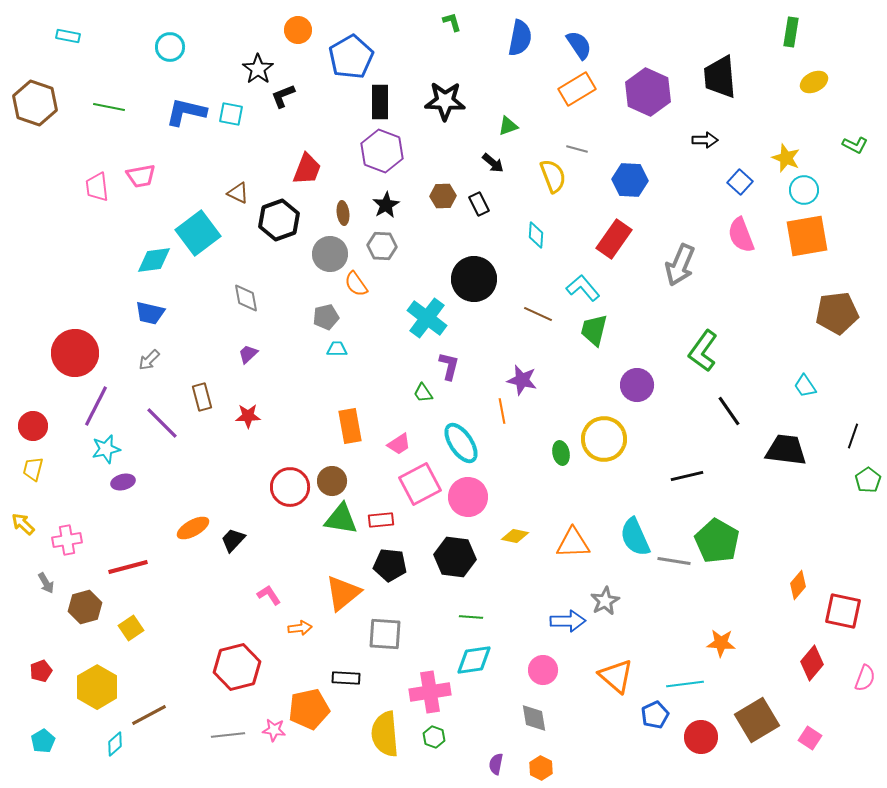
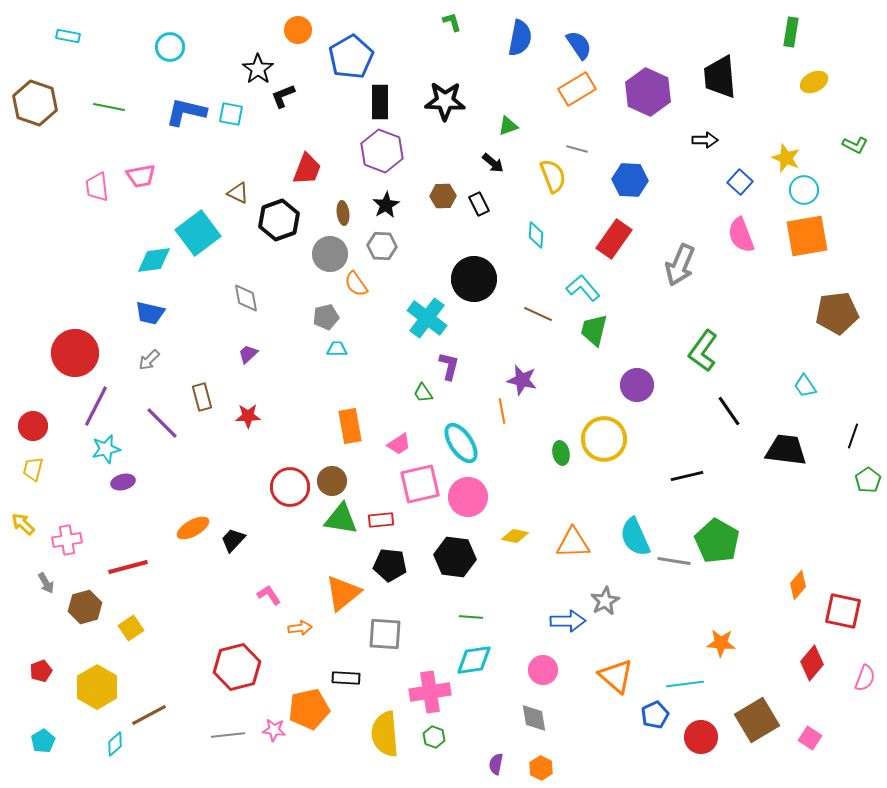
pink square at (420, 484): rotated 15 degrees clockwise
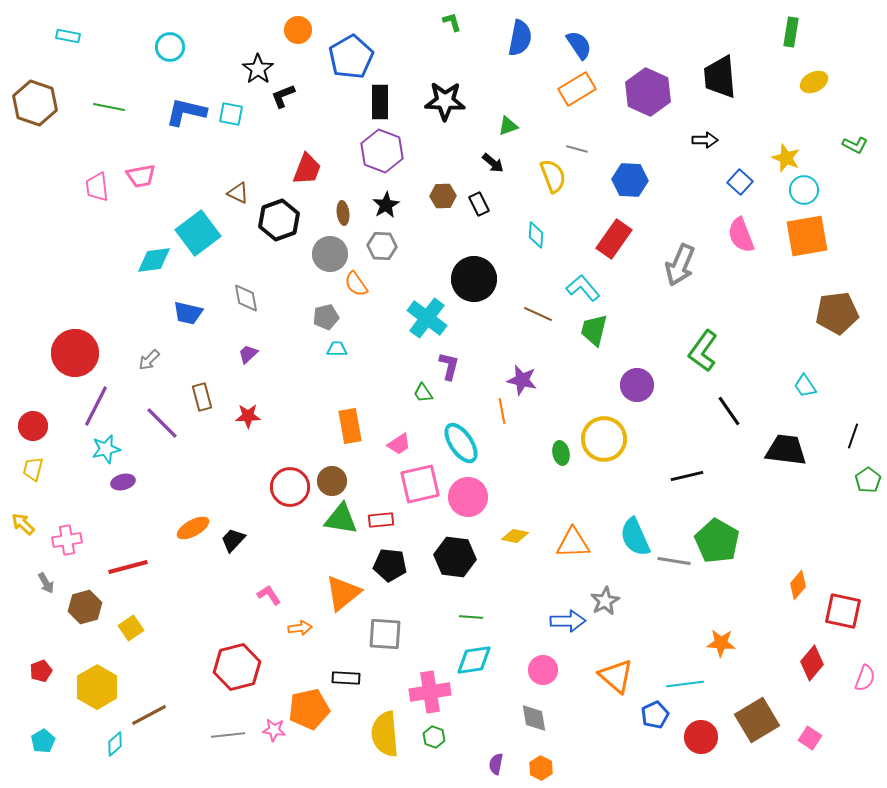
blue trapezoid at (150, 313): moved 38 px right
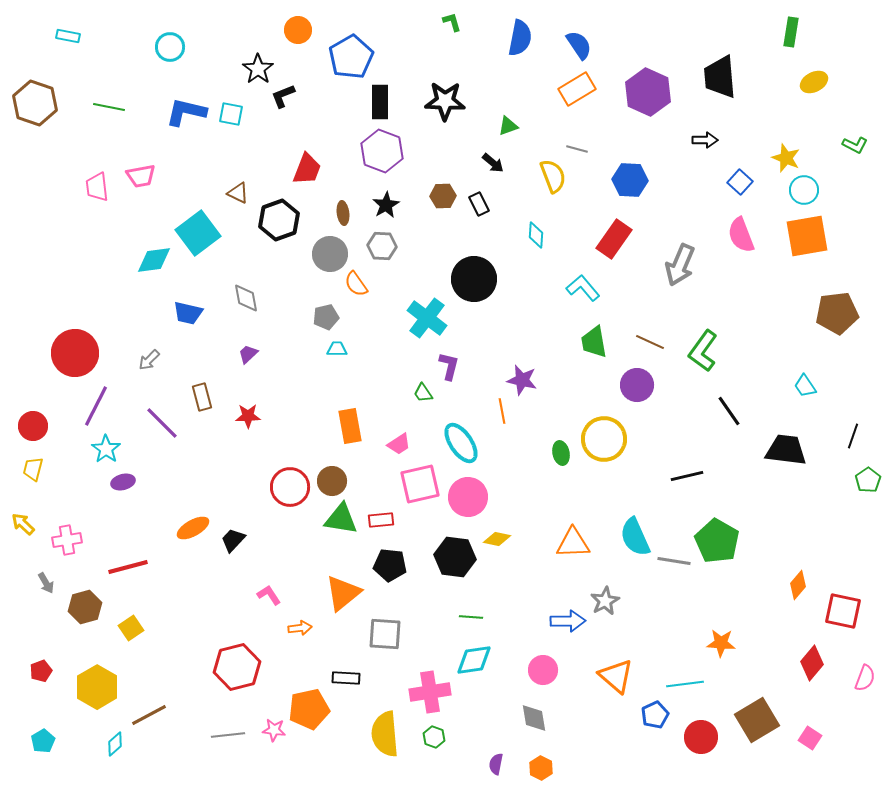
brown line at (538, 314): moved 112 px right, 28 px down
green trapezoid at (594, 330): moved 12 px down; rotated 24 degrees counterclockwise
cyan star at (106, 449): rotated 24 degrees counterclockwise
yellow diamond at (515, 536): moved 18 px left, 3 px down
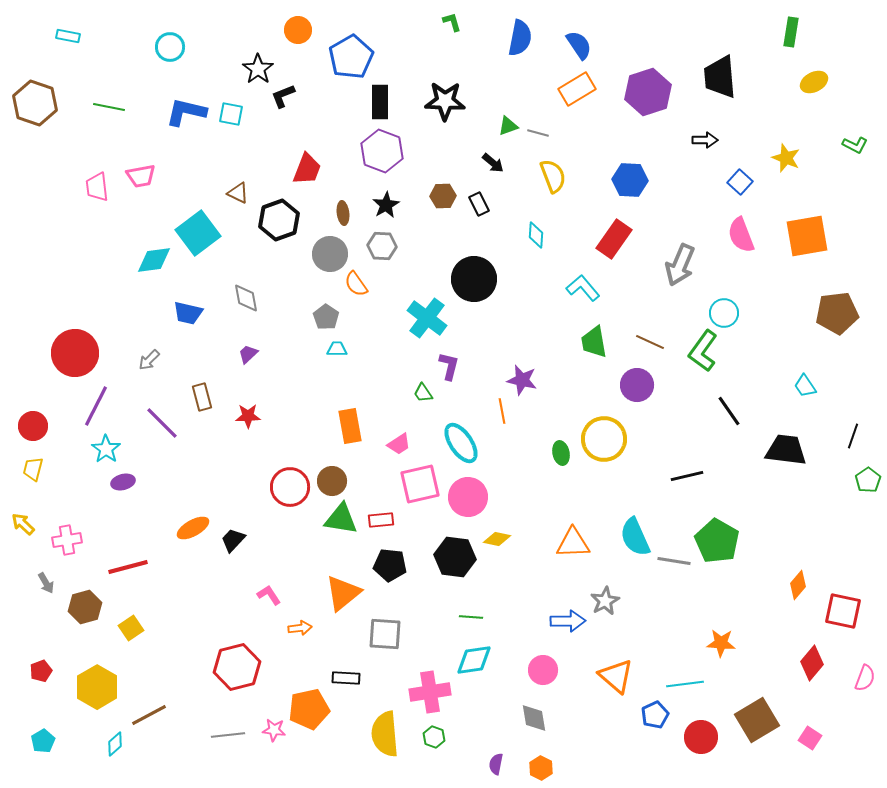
purple hexagon at (648, 92): rotated 18 degrees clockwise
gray line at (577, 149): moved 39 px left, 16 px up
cyan circle at (804, 190): moved 80 px left, 123 px down
gray pentagon at (326, 317): rotated 25 degrees counterclockwise
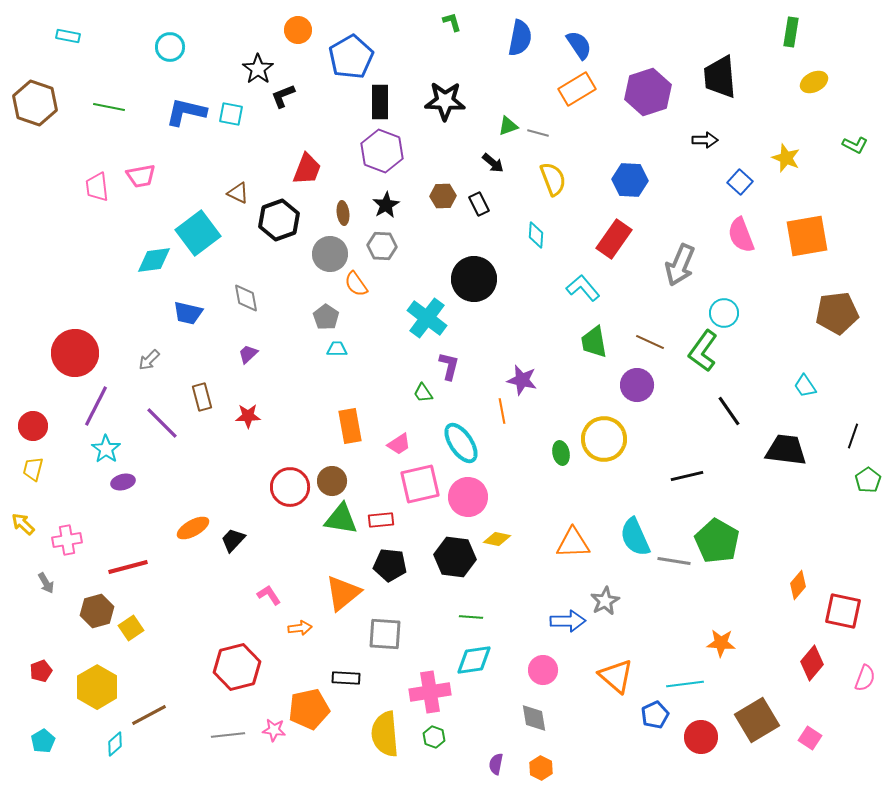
yellow semicircle at (553, 176): moved 3 px down
brown hexagon at (85, 607): moved 12 px right, 4 px down
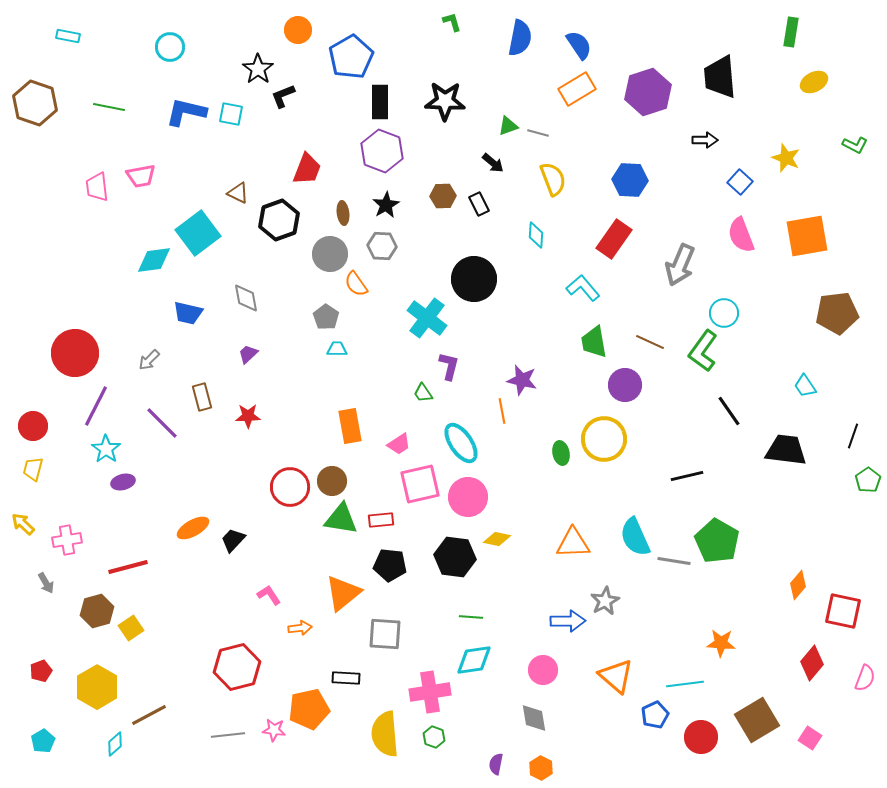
purple circle at (637, 385): moved 12 px left
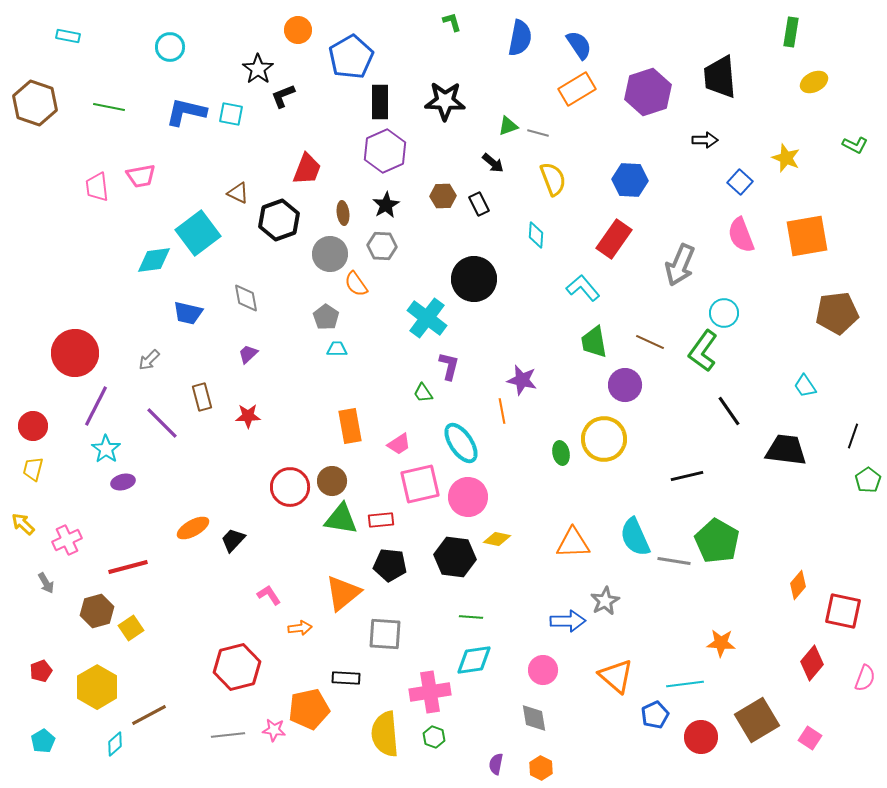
purple hexagon at (382, 151): moved 3 px right; rotated 15 degrees clockwise
pink cross at (67, 540): rotated 16 degrees counterclockwise
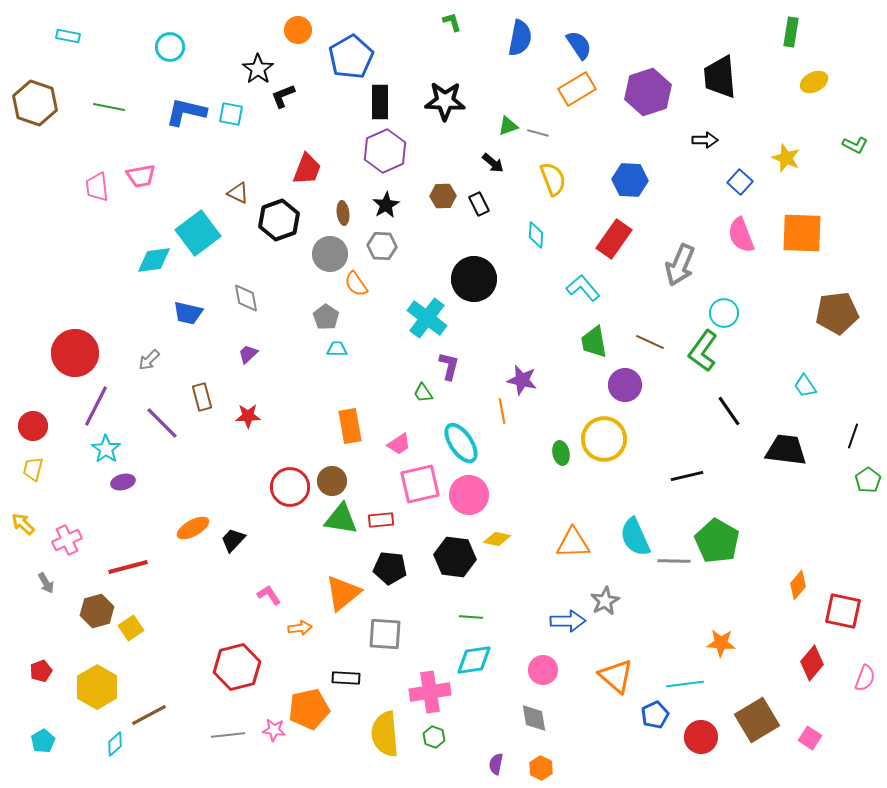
orange square at (807, 236): moved 5 px left, 3 px up; rotated 12 degrees clockwise
pink circle at (468, 497): moved 1 px right, 2 px up
gray line at (674, 561): rotated 8 degrees counterclockwise
black pentagon at (390, 565): moved 3 px down
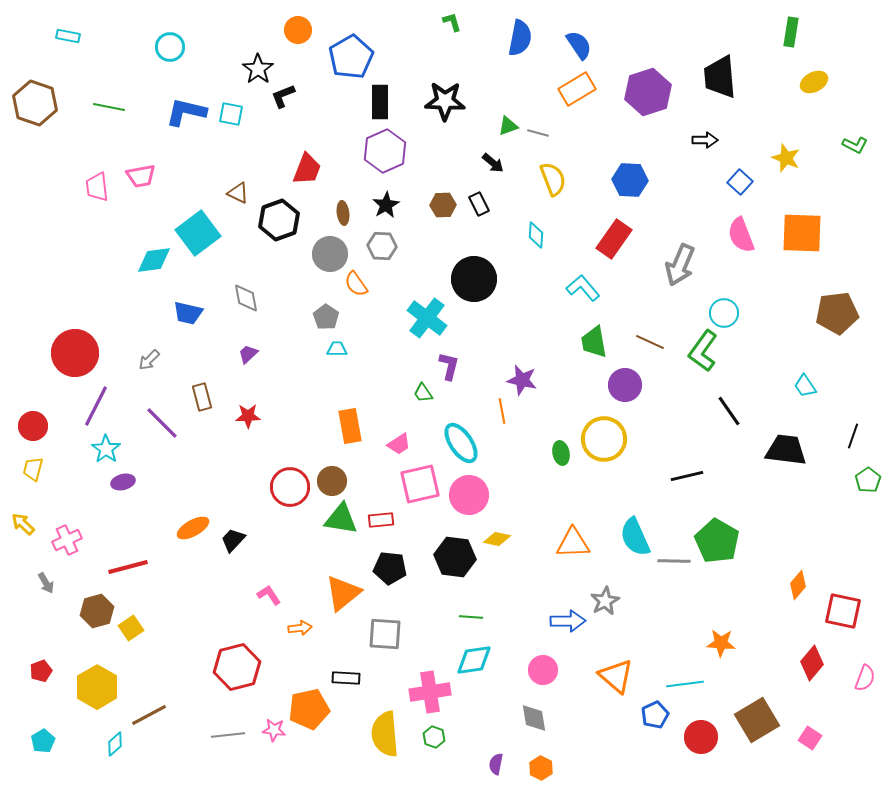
brown hexagon at (443, 196): moved 9 px down
